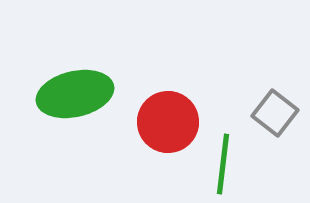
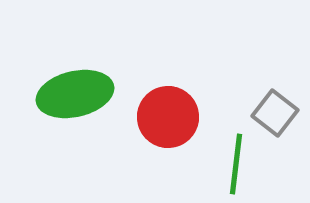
red circle: moved 5 px up
green line: moved 13 px right
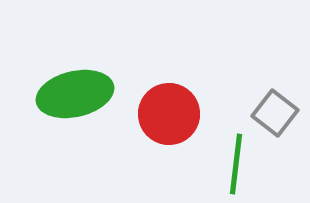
red circle: moved 1 px right, 3 px up
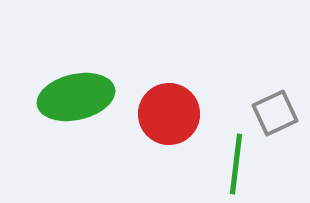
green ellipse: moved 1 px right, 3 px down
gray square: rotated 27 degrees clockwise
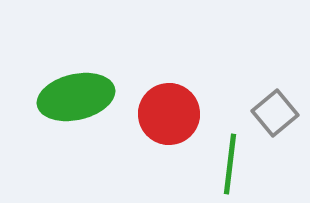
gray square: rotated 15 degrees counterclockwise
green line: moved 6 px left
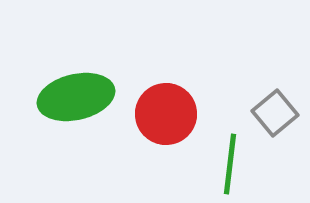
red circle: moved 3 px left
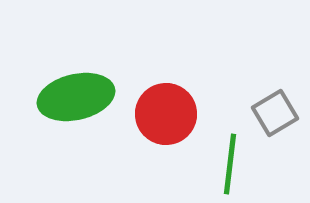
gray square: rotated 9 degrees clockwise
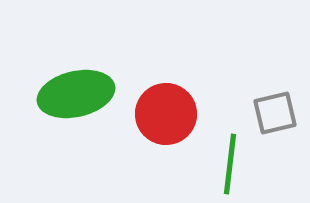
green ellipse: moved 3 px up
gray square: rotated 18 degrees clockwise
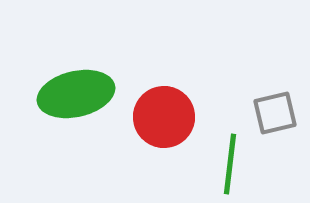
red circle: moved 2 px left, 3 px down
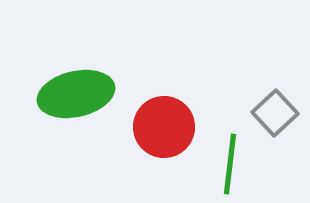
gray square: rotated 30 degrees counterclockwise
red circle: moved 10 px down
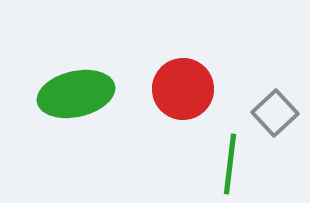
red circle: moved 19 px right, 38 px up
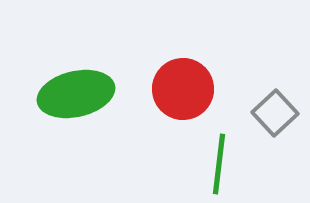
green line: moved 11 px left
